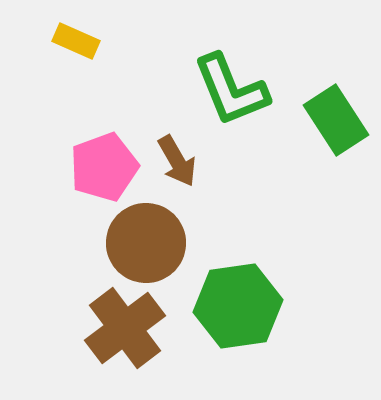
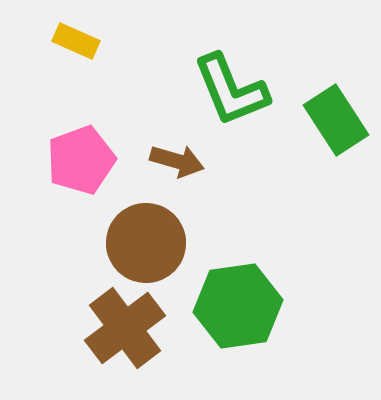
brown arrow: rotated 44 degrees counterclockwise
pink pentagon: moved 23 px left, 7 px up
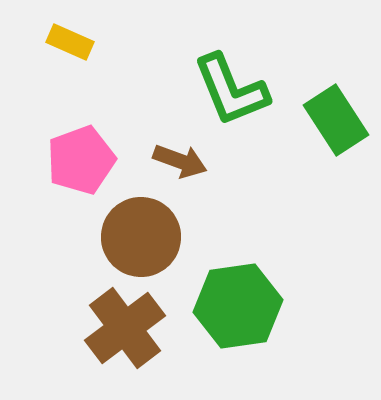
yellow rectangle: moved 6 px left, 1 px down
brown arrow: moved 3 px right; rotated 4 degrees clockwise
brown circle: moved 5 px left, 6 px up
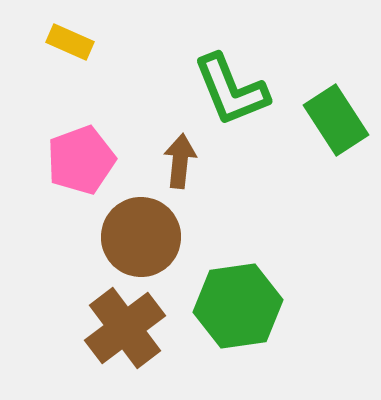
brown arrow: rotated 104 degrees counterclockwise
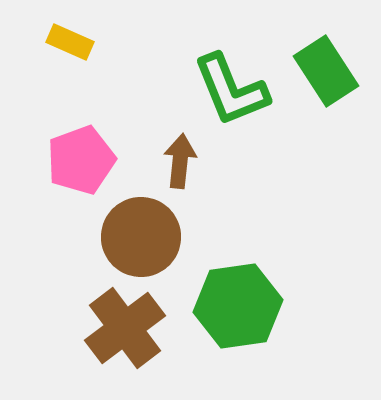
green rectangle: moved 10 px left, 49 px up
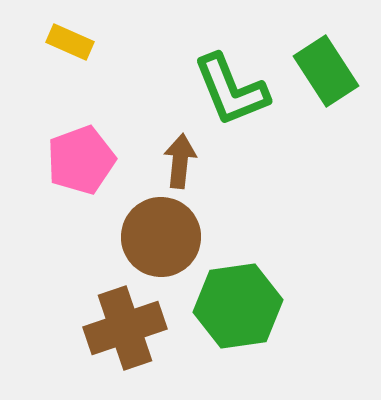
brown circle: moved 20 px right
brown cross: rotated 18 degrees clockwise
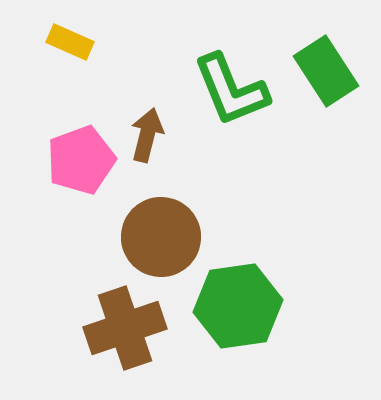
brown arrow: moved 33 px left, 26 px up; rotated 8 degrees clockwise
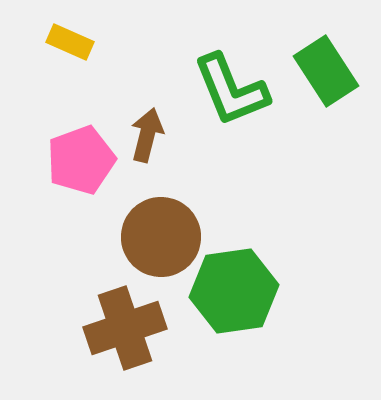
green hexagon: moved 4 px left, 15 px up
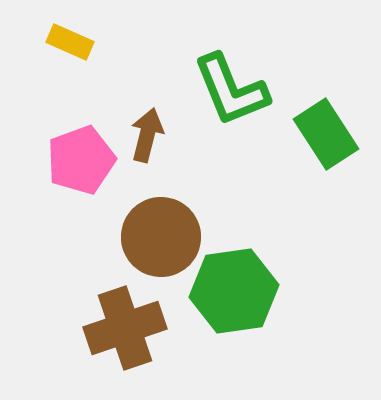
green rectangle: moved 63 px down
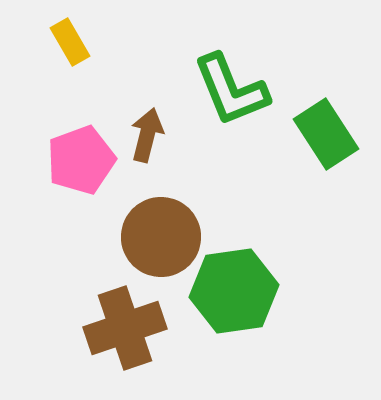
yellow rectangle: rotated 36 degrees clockwise
